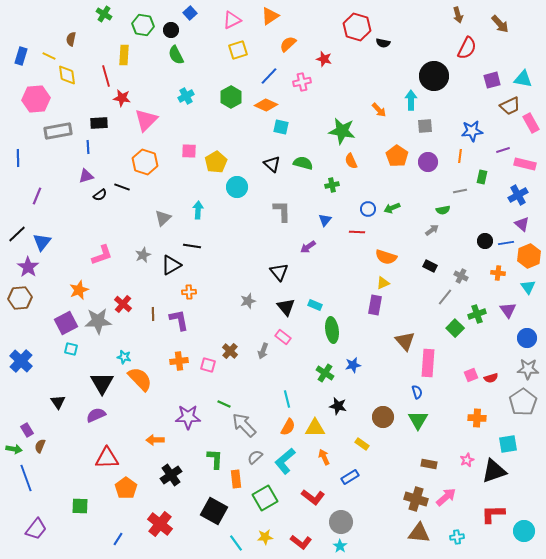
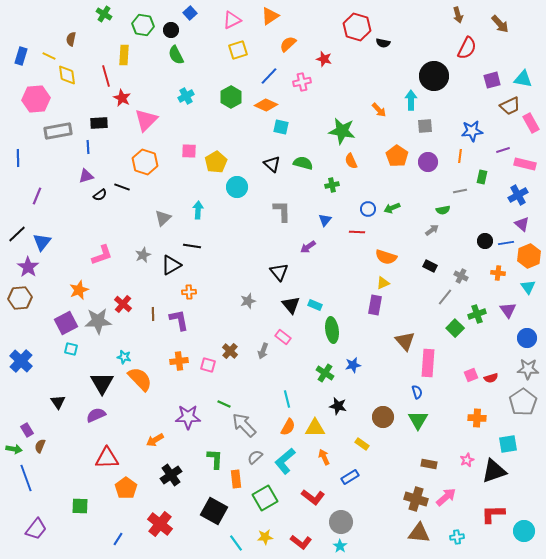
red star at (122, 98): rotated 18 degrees clockwise
black triangle at (286, 307): moved 5 px right, 2 px up
orange arrow at (155, 440): rotated 30 degrees counterclockwise
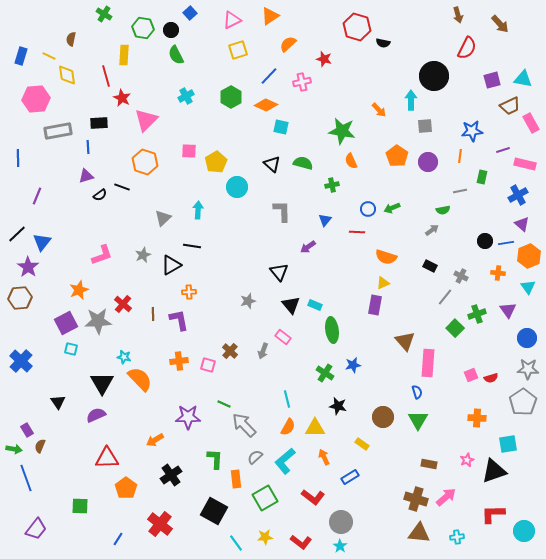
green hexagon at (143, 25): moved 3 px down
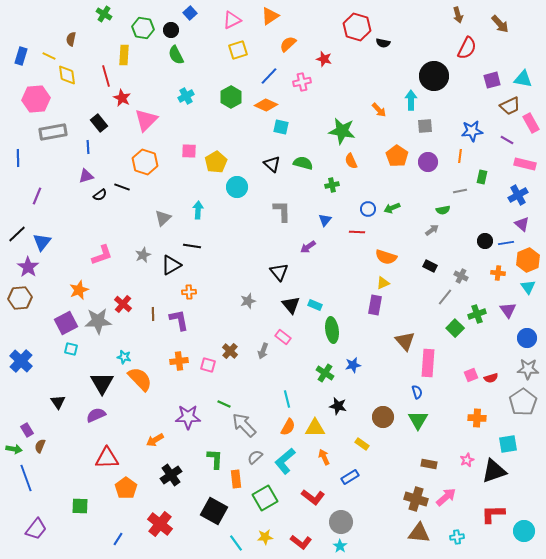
black rectangle at (99, 123): rotated 54 degrees clockwise
gray rectangle at (58, 131): moved 5 px left, 1 px down
purple line at (503, 150): moved 4 px right, 10 px up; rotated 48 degrees clockwise
orange hexagon at (529, 256): moved 1 px left, 4 px down
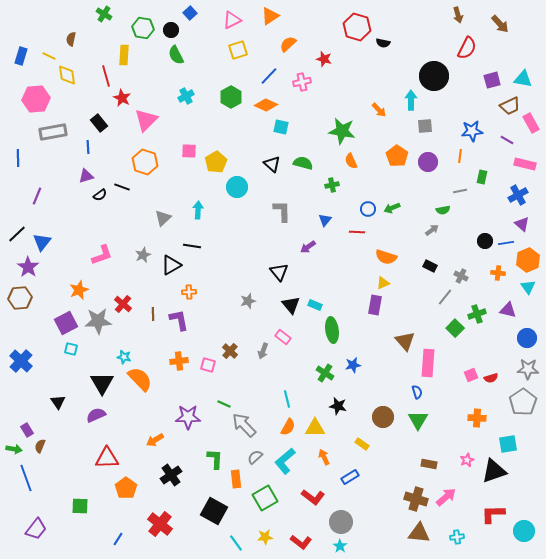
purple triangle at (508, 310): rotated 42 degrees counterclockwise
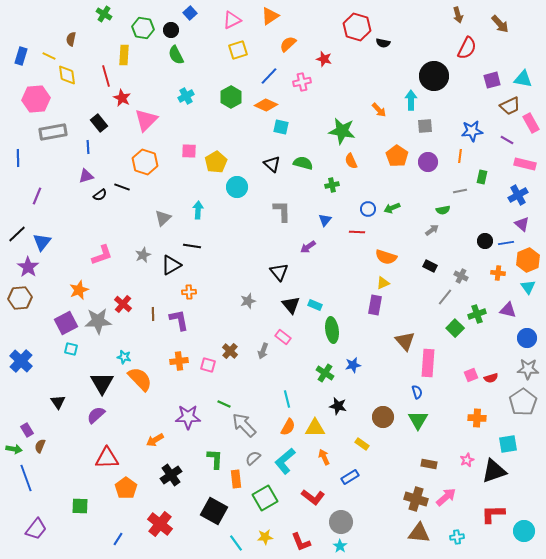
purple semicircle at (96, 415): rotated 18 degrees counterclockwise
gray semicircle at (255, 457): moved 2 px left, 1 px down
red L-shape at (301, 542): rotated 30 degrees clockwise
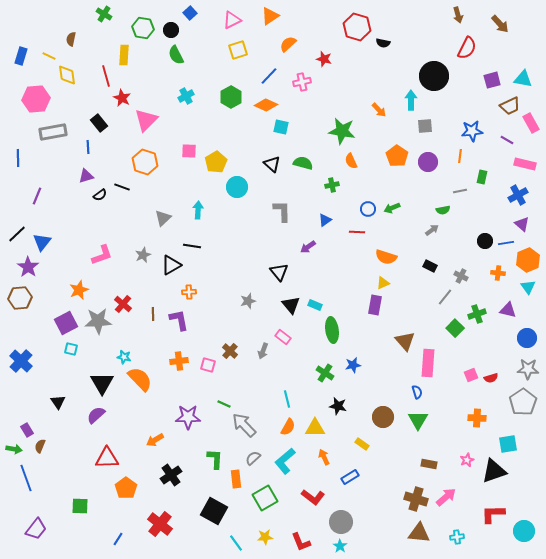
blue triangle at (325, 220): rotated 16 degrees clockwise
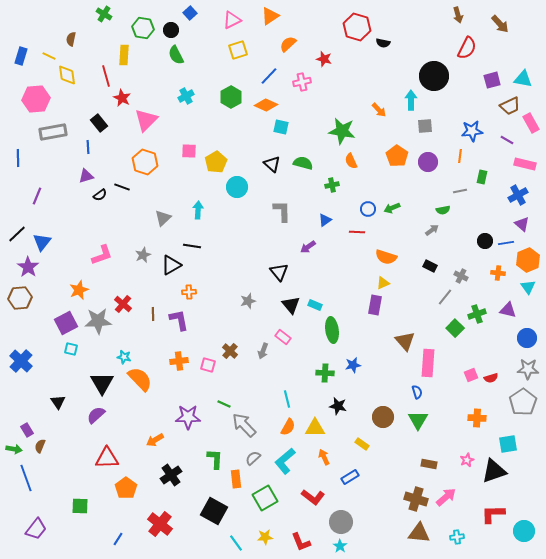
green cross at (325, 373): rotated 30 degrees counterclockwise
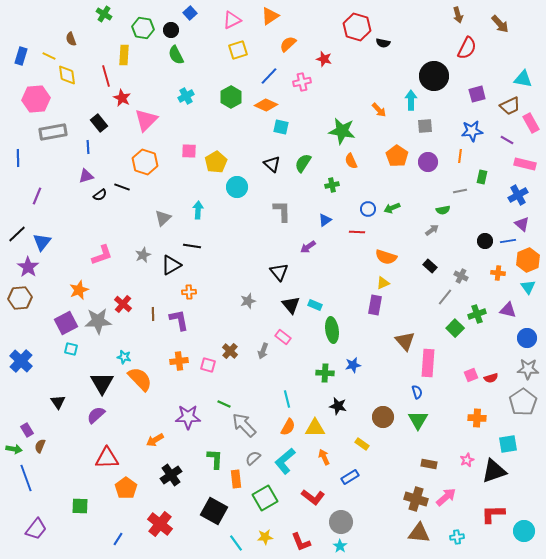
brown semicircle at (71, 39): rotated 32 degrees counterclockwise
purple square at (492, 80): moved 15 px left, 14 px down
green semicircle at (303, 163): rotated 72 degrees counterclockwise
blue line at (506, 243): moved 2 px right, 2 px up
black rectangle at (430, 266): rotated 16 degrees clockwise
